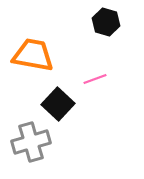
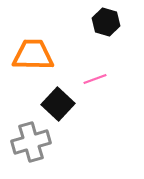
orange trapezoid: rotated 9 degrees counterclockwise
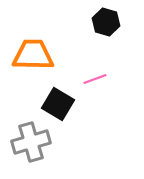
black square: rotated 12 degrees counterclockwise
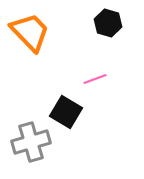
black hexagon: moved 2 px right, 1 px down
orange trapezoid: moved 3 px left, 23 px up; rotated 45 degrees clockwise
black square: moved 8 px right, 8 px down
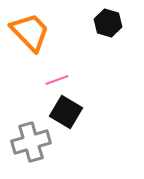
pink line: moved 38 px left, 1 px down
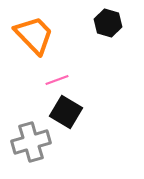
orange trapezoid: moved 4 px right, 3 px down
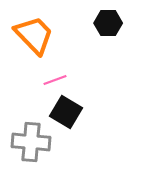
black hexagon: rotated 16 degrees counterclockwise
pink line: moved 2 px left
gray cross: rotated 21 degrees clockwise
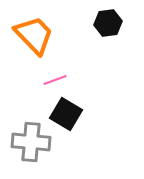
black hexagon: rotated 8 degrees counterclockwise
black square: moved 2 px down
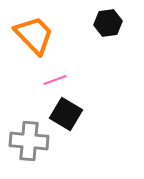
gray cross: moved 2 px left, 1 px up
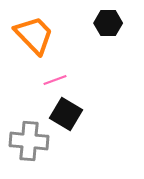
black hexagon: rotated 8 degrees clockwise
